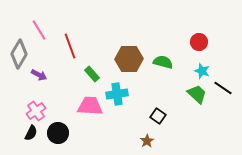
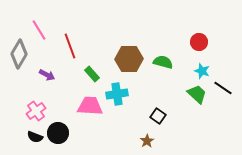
purple arrow: moved 8 px right
black semicircle: moved 4 px right, 4 px down; rotated 84 degrees clockwise
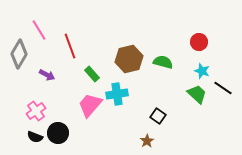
brown hexagon: rotated 12 degrees counterclockwise
pink trapezoid: moved 1 px up; rotated 52 degrees counterclockwise
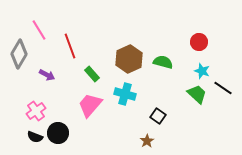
brown hexagon: rotated 12 degrees counterclockwise
cyan cross: moved 8 px right; rotated 25 degrees clockwise
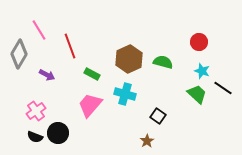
green rectangle: rotated 21 degrees counterclockwise
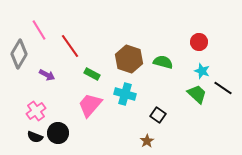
red line: rotated 15 degrees counterclockwise
brown hexagon: rotated 16 degrees counterclockwise
black square: moved 1 px up
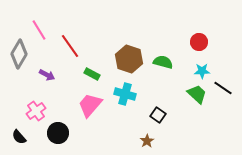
cyan star: rotated 21 degrees counterclockwise
black semicircle: moved 16 px left; rotated 28 degrees clockwise
